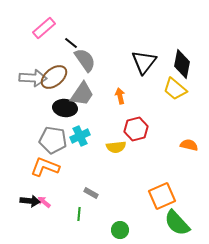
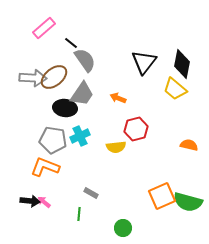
orange arrow: moved 2 px left, 2 px down; rotated 56 degrees counterclockwise
green semicircle: moved 11 px right, 21 px up; rotated 32 degrees counterclockwise
green circle: moved 3 px right, 2 px up
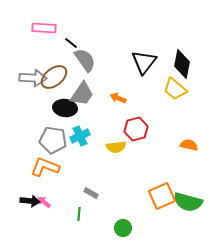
pink rectangle: rotated 45 degrees clockwise
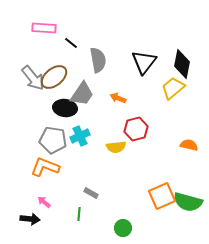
gray semicircle: moved 13 px right; rotated 25 degrees clockwise
gray arrow: rotated 48 degrees clockwise
yellow trapezoid: moved 2 px left, 1 px up; rotated 100 degrees clockwise
black arrow: moved 18 px down
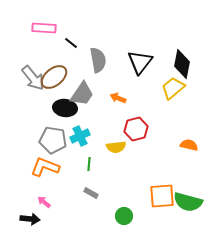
black triangle: moved 4 px left
orange square: rotated 20 degrees clockwise
green line: moved 10 px right, 50 px up
green circle: moved 1 px right, 12 px up
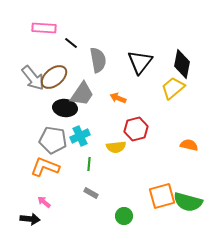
orange square: rotated 12 degrees counterclockwise
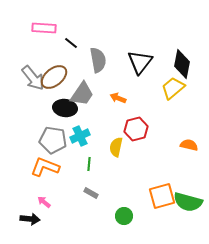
yellow semicircle: rotated 108 degrees clockwise
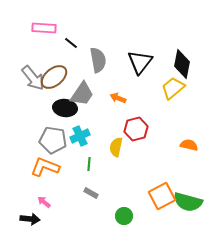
orange square: rotated 12 degrees counterclockwise
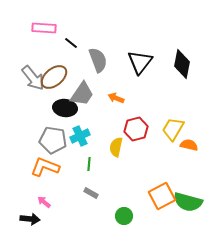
gray semicircle: rotated 10 degrees counterclockwise
yellow trapezoid: moved 41 px down; rotated 20 degrees counterclockwise
orange arrow: moved 2 px left
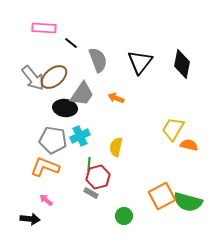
red hexagon: moved 38 px left, 48 px down
pink arrow: moved 2 px right, 2 px up
